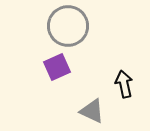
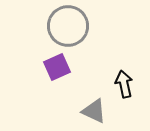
gray triangle: moved 2 px right
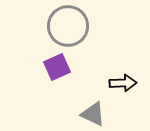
black arrow: moved 1 px left, 1 px up; rotated 100 degrees clockwise
gray triangle: moved 1 px left, 3 px down
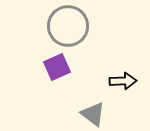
black arrow: moved 2 px up
gray triangle: rotated 12 degrees clockwise
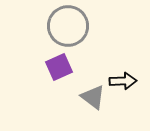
purple square: moved 2 px right
gray triangle: moved 17 px up
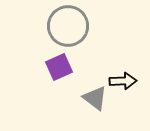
gray triangle: moved 2 px right, 1 px down
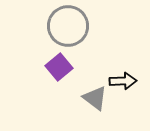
purple square: rotated 16 degrees counterclockwise
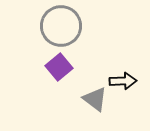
gray circle: moved 7 px left
gray triangle: moved 1 px down
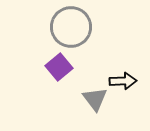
gray circle: moved 10 px right, 1 px down
gray triangle: rotated 16 degrees clockwise
